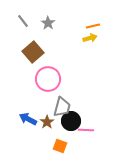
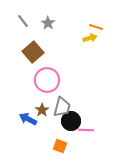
orange line: moved 3 px right, 1 px down; rotated 32 degrees clockwise
pink circle: moved 1 px left, 1 px down
brown star: moved 5 px left, 12 px up
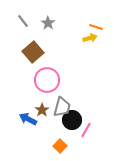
black circle: moved 1 px right, 1 px up
pink line: rotated 63 degrees counterclockwise
orange square: rotated 24 degrees clockwise
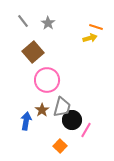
blue arrow: moved 2 px left, 2 px down; rotated 72 degrees clockwise
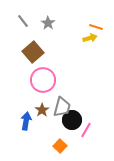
pink circle: moved 4 px left
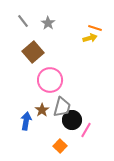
orange line: moved 1 px left, 1 px down
pink circle: moved 7 px right
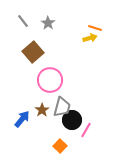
blue arrow: moved 4 px left, 2 px up; rotated 30 degrees clockwise
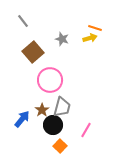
gray star: moved 14 px right, 16 px down; rotated 16 degrees counterclockwise
black circle: moved 19 px left, 5 px down
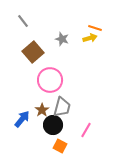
orange square: rotated 16 degrees counterclockwise
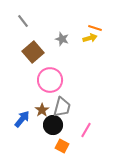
orange square: moved 2 px right
